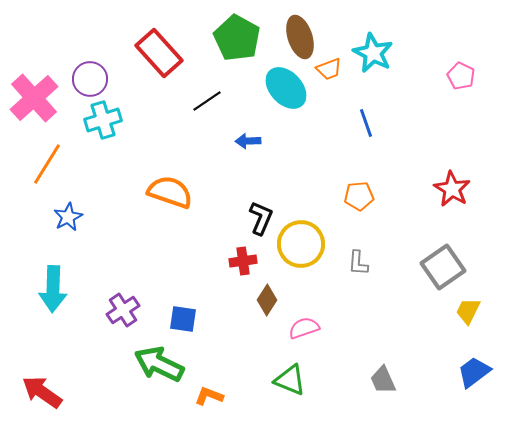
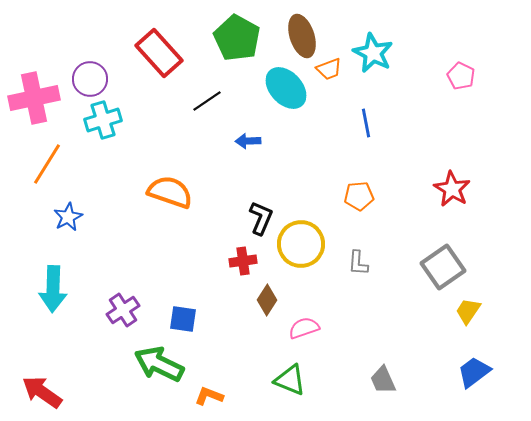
brown ellipse: moved 2 px right, 1 px up
pink cross: rotated 30 degrees clockwise
blue line: rotated 8 degrees clockwise
yellow trapezoid: rotated 8 degrees clockwise
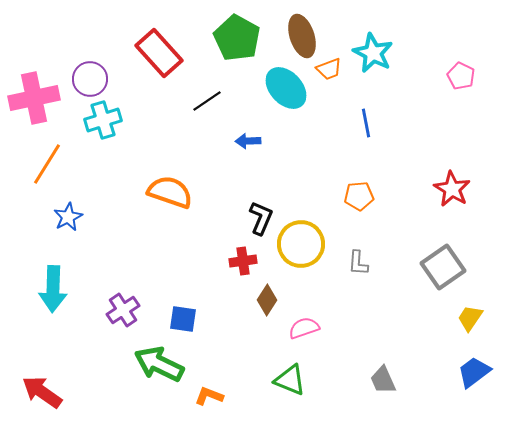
yellow trapezoid: moved 2 px right, 7 px down
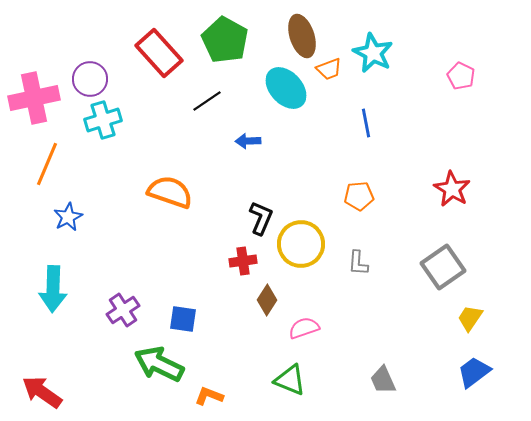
green pentagon: moved 12 px left, 2 px down
orange line: rotated 9 degrees counterclockwise
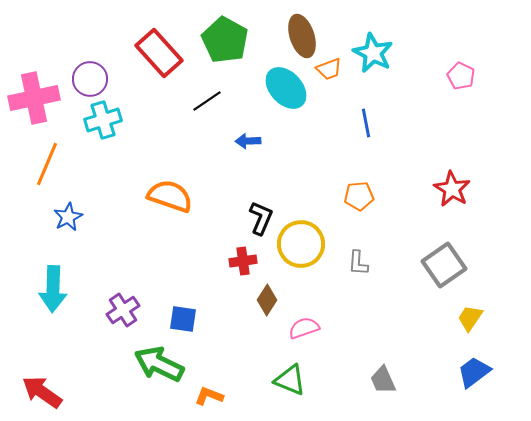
orange semicircle: moved 4 px down
gray square: moved 1 px right, 2 px up
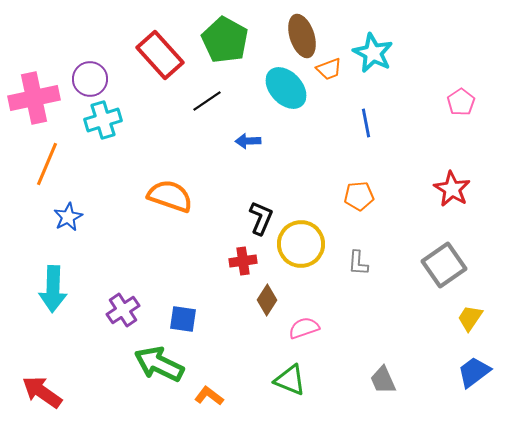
red rectangle: moved 1 px right, 2 px down
pink pentagon: moved 26 px down; rotated 12 degrees clockwise
orange L-shape: rotated 16 degrees clockwise
